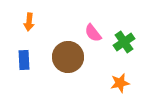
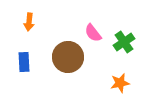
blue rectangle: moved 2 px down
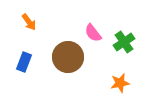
orange arrow: rotated 42 degrees counterclockwise
blue rectangle: rotated 24 degrees clockwise
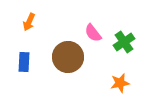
orange arrow: rotated 60 degrees clockwise
blue rectangle: rotated 18 degrees counterclockwise
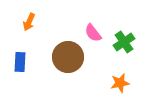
blue rectangle: moved 4 px left
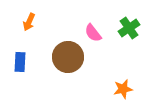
green cross: moved 5 px right, 14 px up
orange star: moved 3 px right, 6 px down
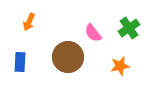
orange star: moved 3 px left, 23 px up
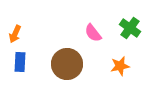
orange arrow: moved 14 px left, 12 px down
green cross: moved 1 px right; rotated 20 degrees counterclockwise
brown circle: moved 1 px left, 7 px down
